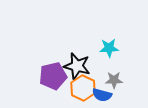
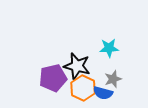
purple pentagon: moved 2 px down
gray star: moved 1 px left, 1 px up; rotated 18 degrees counterclockwise
blue semicircle: moved 1 px right, 2 px up
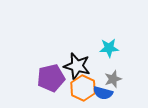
purple pentagon: moved 2 px left
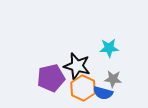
gray star: rotated 24 degrees clockwise
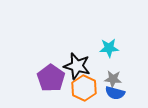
purple pentagon: rotated 24 degrees counterclockwise
orange hexagon: moved 1 px right
blue semicircle: moved 12 px right
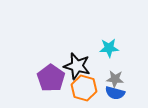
gray star: moved 2 px right
orange hexagon: rotated 10 degrees counterclockwise
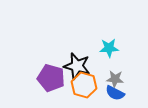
purple pentagon: rotated 20 degrees counterclockwise
orange hexagon: moved 3 px up
blue semicircle: rotated 12 degrees clockwise
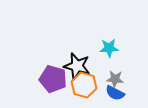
purple pentagon: moved 2 px right, 1 px down
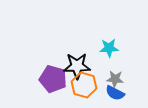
black star: rotated 16 degrees counterclockwise
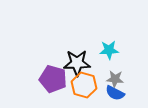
cyan star: moved 2 px down
black star: moved 3 px up
